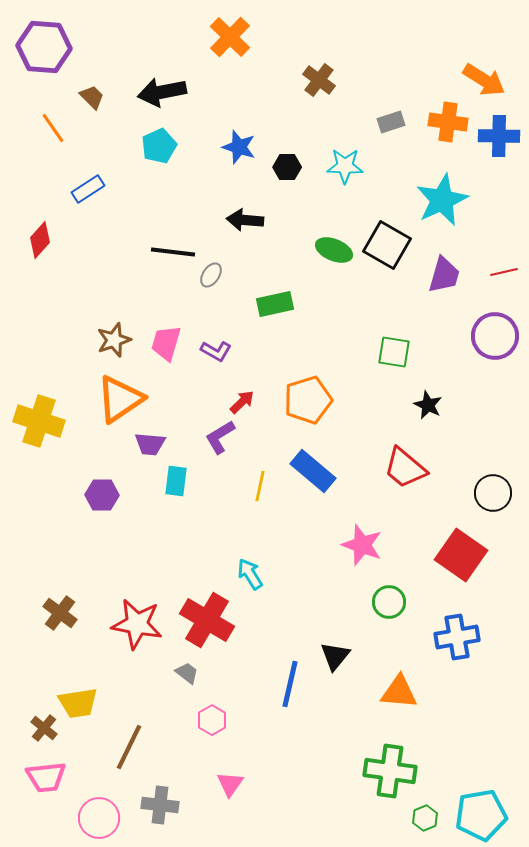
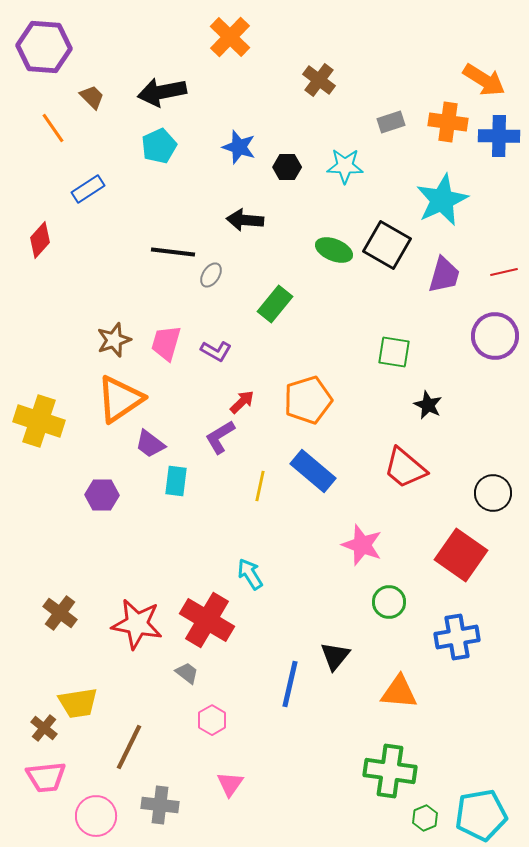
green rectangle at (275, 304): rotated 39 degrees counterclockwise
purple trapezoid at (150, 444): rotated 32 degrees clockwise
pink circle at (99, 818): moved 3 px left, 2 px up
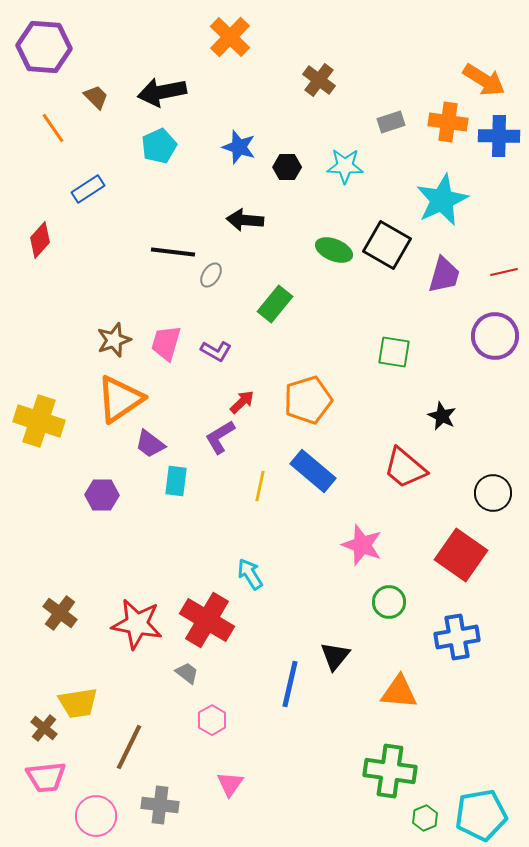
brown trapezoid at (92, 97): moved 4 px right
black star at (428, 405): moved 14 px right, 11 px down
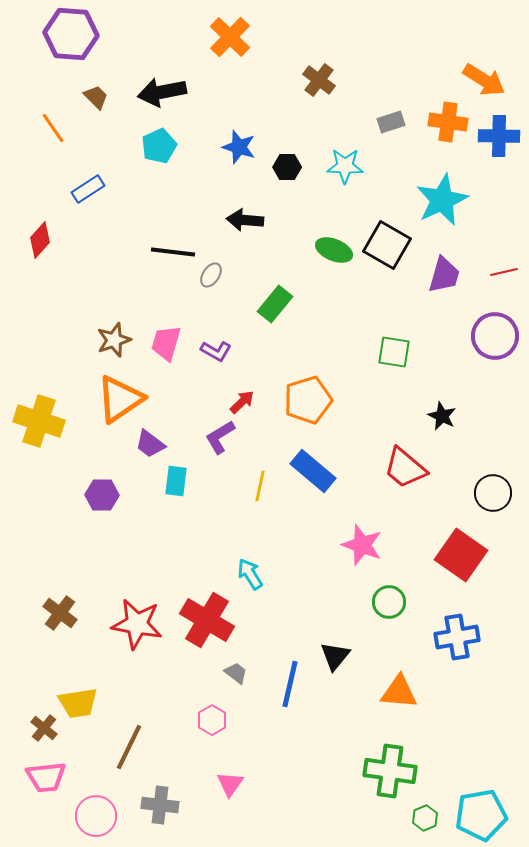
purple hexagon at (44, 47): moved 27 px right, 13 px up
gray trapezoid at (187, 673): moved 49 px right
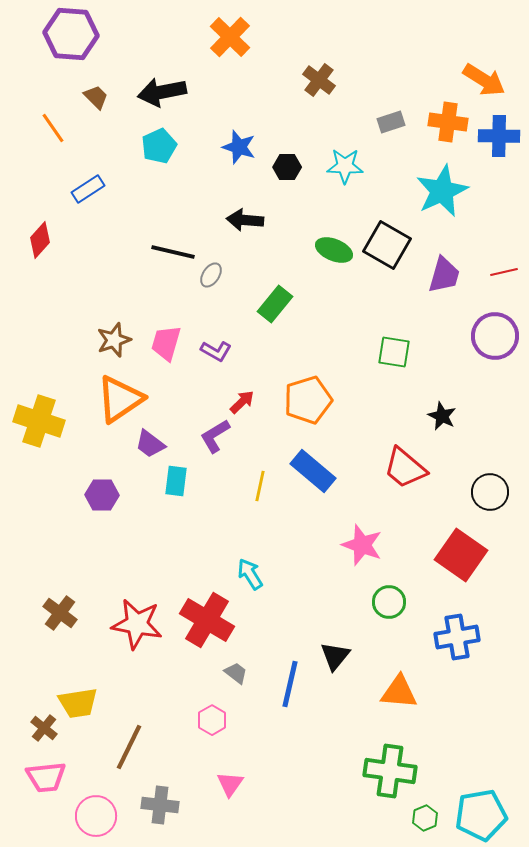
cyan star at (442, 200): moved 9 px up
black line at (173, 252): rotated 6 degrees clockwise
purple L-shape at (220, 437): moved 5 px left, 1 px up
black circle at (493, 493): moved 3 px left, 1 px up
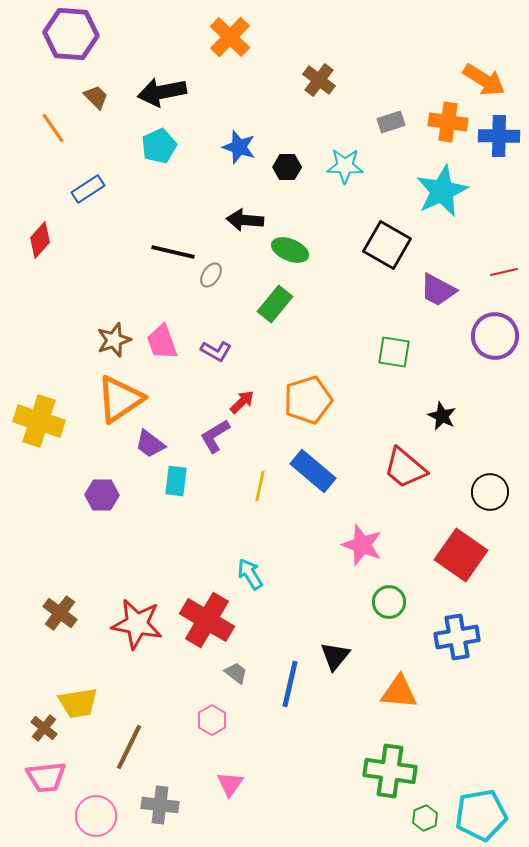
green ellipse at (334, 250): moved 44 px left
purple trapezoid at (444, 275): moved 6 px left, 15 px down; rotated 102 degrees clockwise
pink trapezoid at (166, 343): moved 4 px left, 1 px up; rotated 36 degrees counterclockwise
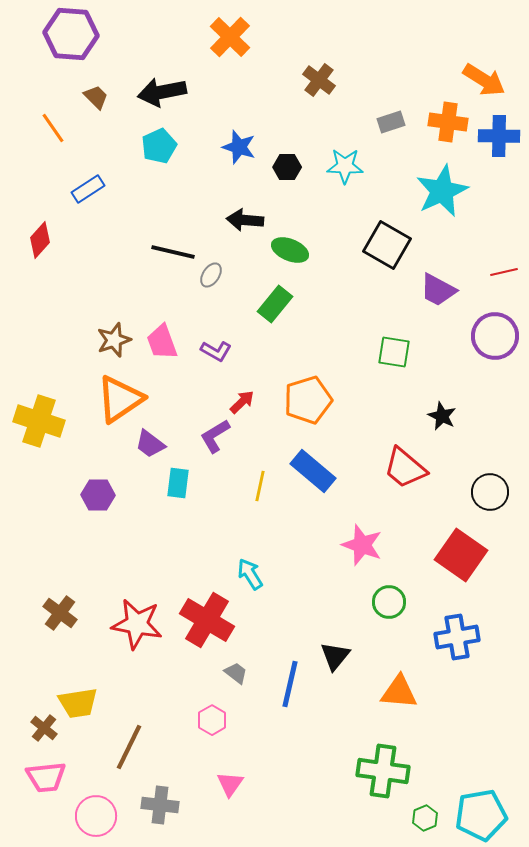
cyan rectangle at (176, 481): moved 2 px right, 2 px down
purple hexagon at (102, 495): moved 4 px left
green cross at (390, 771): moved 7 px left
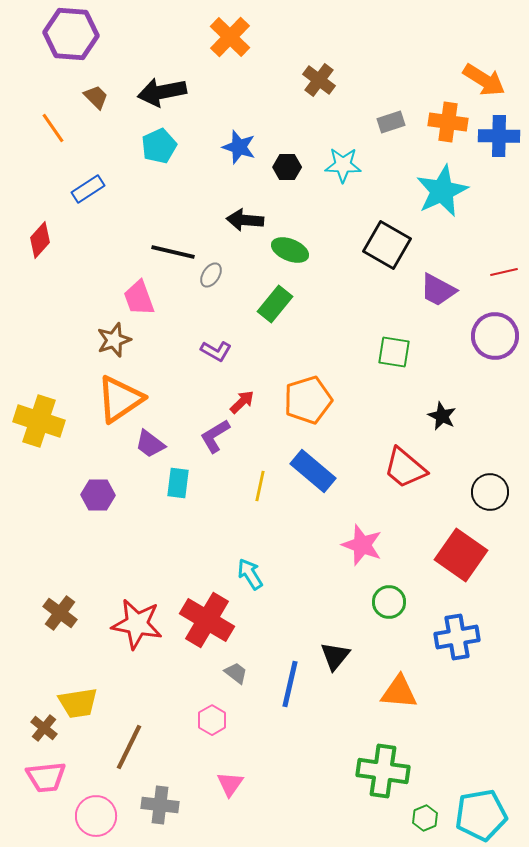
cyan star at (345, 166): moved 2 px left, 1 px up
pink trapezoid at (162, 342): moved 23 px left, 44 px up
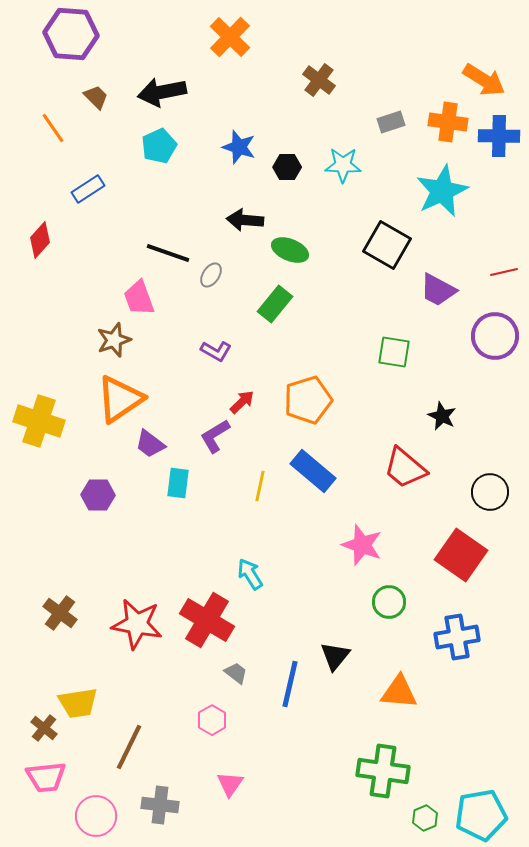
black line at (173, 252): moved 5 px left, 1 px down; rotated 6 degrees clockwise
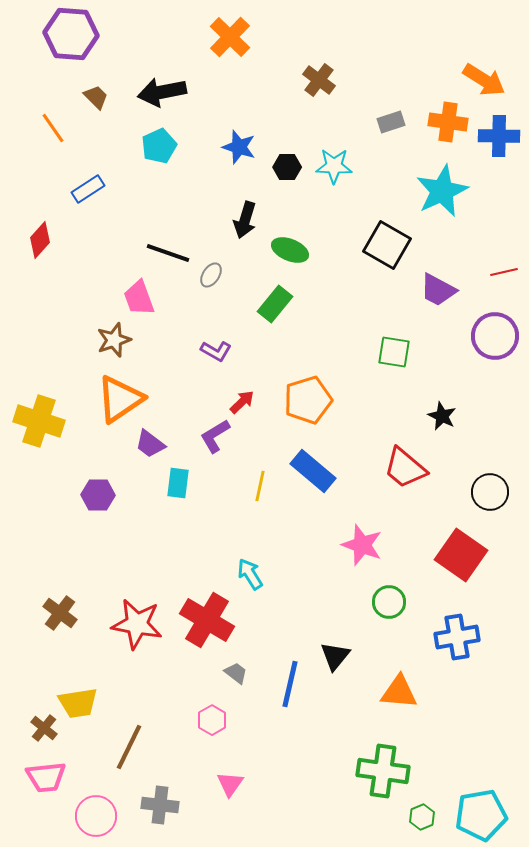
cyan star at (343, 165): moved 9 px left, 1 px down
black arrow at (245, 220): rotated 78 degrees counterclockwise
green hexagon at (425, 818): moved 3 px left, 1 px up
